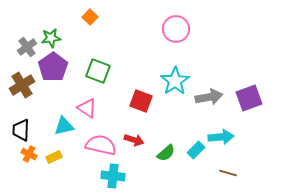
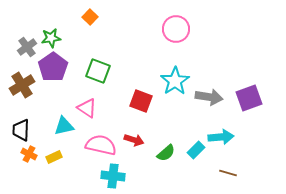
gray arrow: rotated 20 degrees clockwise
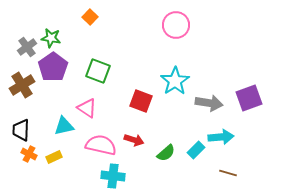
pink circle: moved 4 px up
green star: rotated 18 degrees clockwise
gray arrow: moved 6 px down
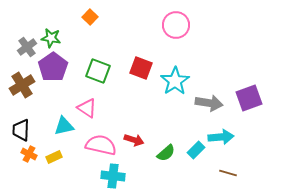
red square: moved 33 px up
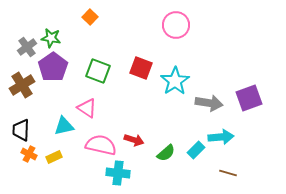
cyan cross: moved 5 px right, 3 px up
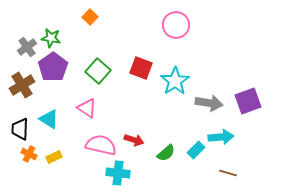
green square: rotated 20 degrees clockwise
purple square: moved 1 px left, 3 px down
cyan triangle: moved 15 px left, 7 px up; rotated 45 degrees clockwise
black trapezoid: moved 1 px left, 1 px up
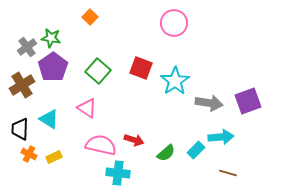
pink circle: moved 2 px left, 2 px up
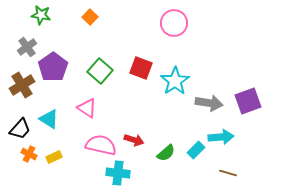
green star: moved 10 px left, 23 px up
green square: moved 2 px right
black trapezoid: rotated 140 degrees counterclockwise
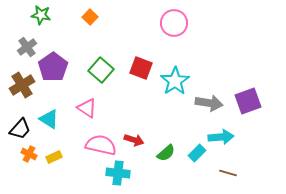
green square: moved 1 px right, 1 px up
cyan rectangle: moved 1 px right, 3 px down
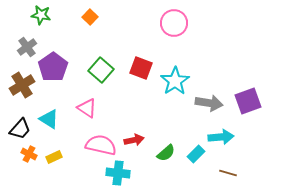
red arrow: rotated 30 degrees counterclockwise
cyan rectangle: moved 1 px left, 1 px down
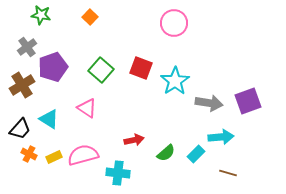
purple pentagon: rotated 16 degrees clockwise
pink semicircle: moved 18 px left, 10 px down; rotated 28 degrees counterclockwise
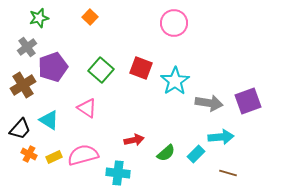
green star: moved 2 px left, 3 px down; rotated 24 degrees counterclockwise
brown cross: moved 1 px right
cyan triangle: moved 1 px down
